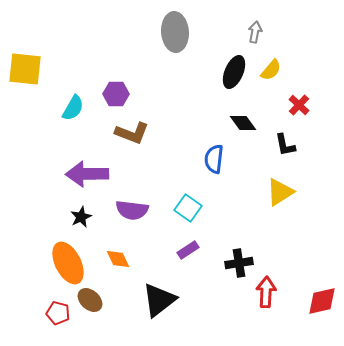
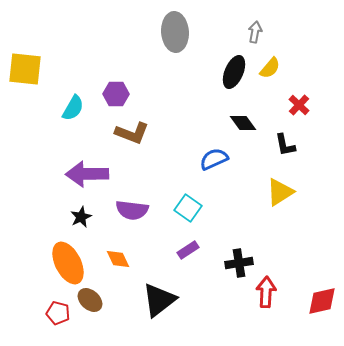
yellow semicircle: moved 1 px left, 2 px up
blue semicircle: rotated 60 degrees clockwise
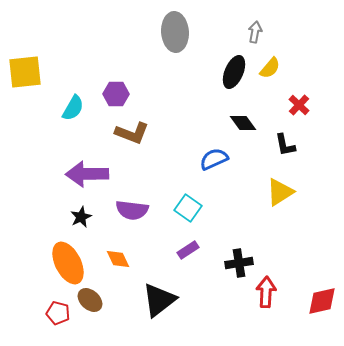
yellow square: moved 3 px down; rotated 12 degrees counterclockwise
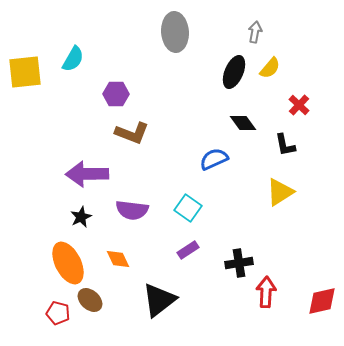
cyan semicircle: moved 49 px up
